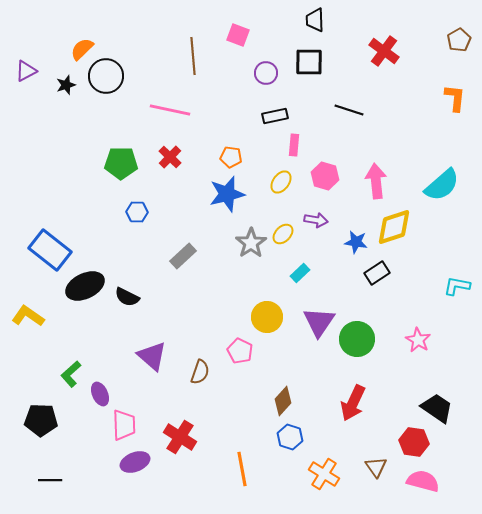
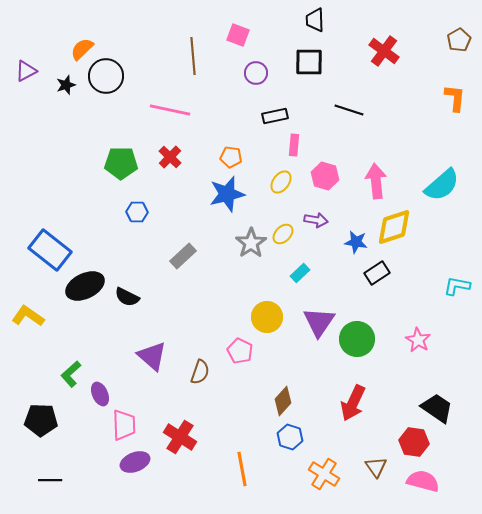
purple circle at (266, 73): moved 10 px left
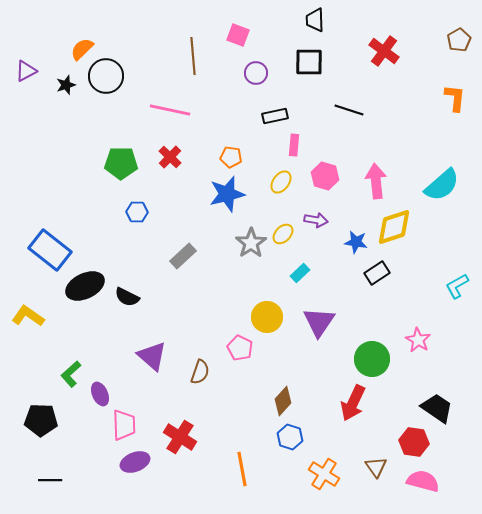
cyan L-shape at (457, 286): rotated 40 degrees counterclockwise
green circle at (357, 339): moved 15 px right, 20 px down
pink pentagon at (240, 351): moved 3 px up
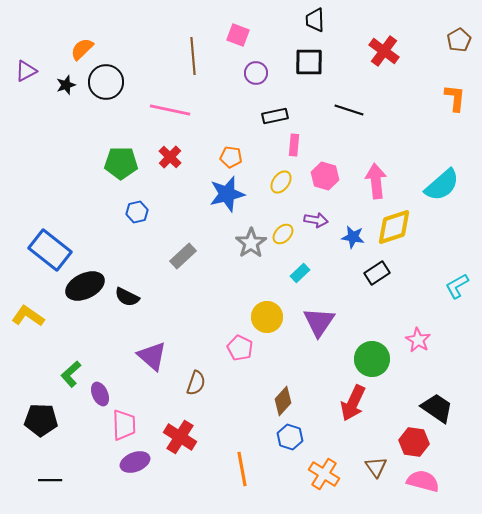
black circle at (106, 76): moved 6 px down
blue hexagon at (137, 212): rotated 15 degrees counterclockwise
blue star at (356, 242): moved 3 px left, 5 px up
brown semicircle at (200, 372): moved 4 px left, 11 px down
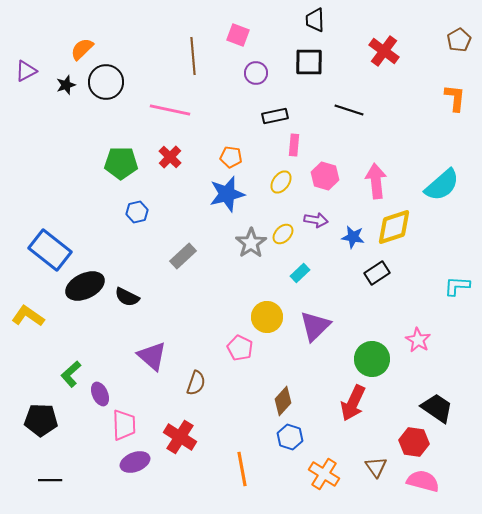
cyan L-shape at (457, 286): rotated 32 degrees clockwise
purple triangle at (319, 322): moved 4 px left, 4 px down; rotated 12 degrees clockwise
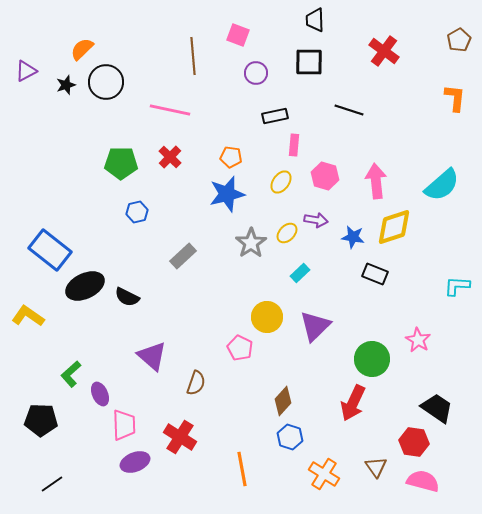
yellow ellipse at (283, 234): moved 4 px right, 1 px up
black rectangle at (377, 273): moved 2 px left, 1 px down; rotated 55 degrees clockwise
black line at (50, 480): moved 2 px right, 4 px down; rotated 35 degrees counterclockwise
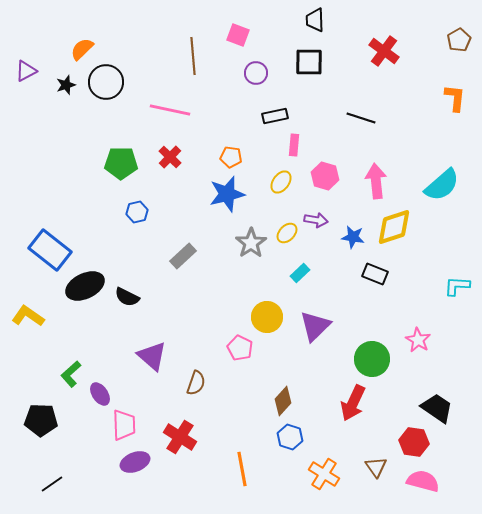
black line at (349, 110): moved 12 px right, 8 px down
purple ellipse at (100, 394): rotated 10 degrees counterclockwise
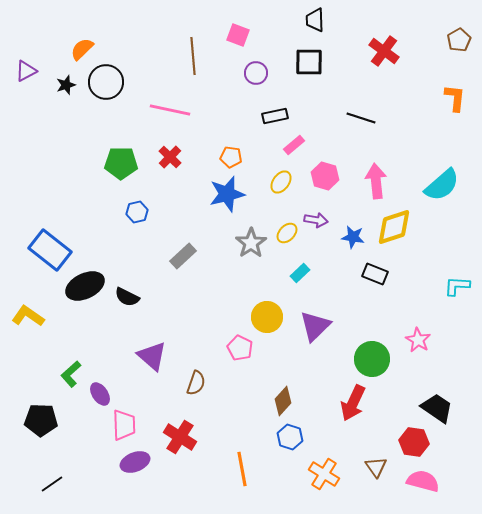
pink rectangle at (294, 145): rotated 45 degrees clockwise
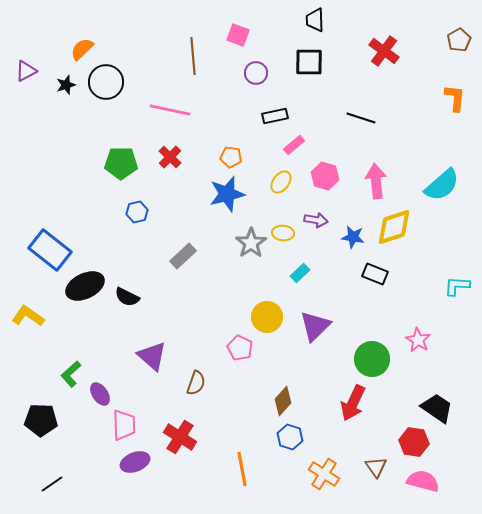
yellow ellipse at (287, 233): moved 4 px left; rotated 50 degrees clockwise
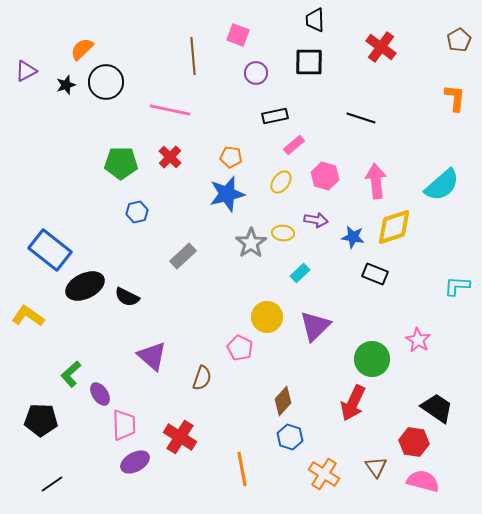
red cross at (384, 51): moved 3 px left, 4 px up
brown semicircle at (196, 383): moved 6 px right, 5 px up
purple ellipse at (135, 462): rotated 8 degrees counterclockwise
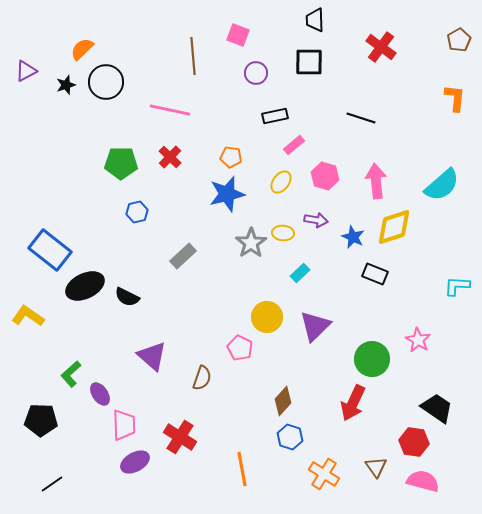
blue star at (353, 237): rotated 15 degrees clockwise
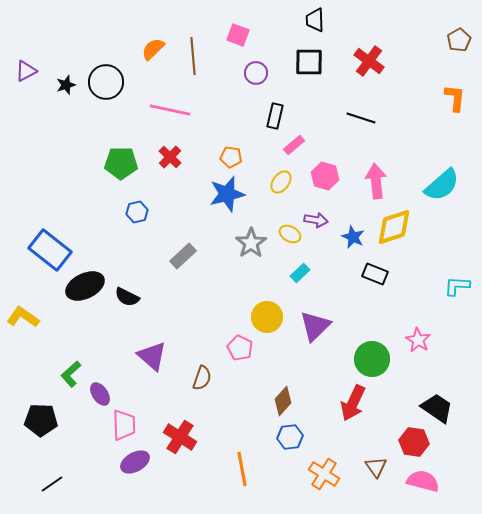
red cross at (381, 47): moved 12 px left, 14 px down
orange semicircle at (82, 49): moved 71 px right
black rectangle at (275, 116): rotated 65 degrees counterclockwise
yellow ellipse at (283, 233): moved 7 px right, 1 px down; rotated 25 degrees clockwise
yellow L-shape at (28, 316): moved 5 px left, 1 px down
blue hexagon at (290, 437): rotated 25 degrees counterclockwise
